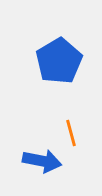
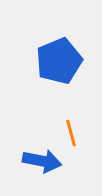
blue pentagon: rotated 9 degrees clockwise
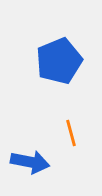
blue arrow: moved 12 px left, 1 px down
